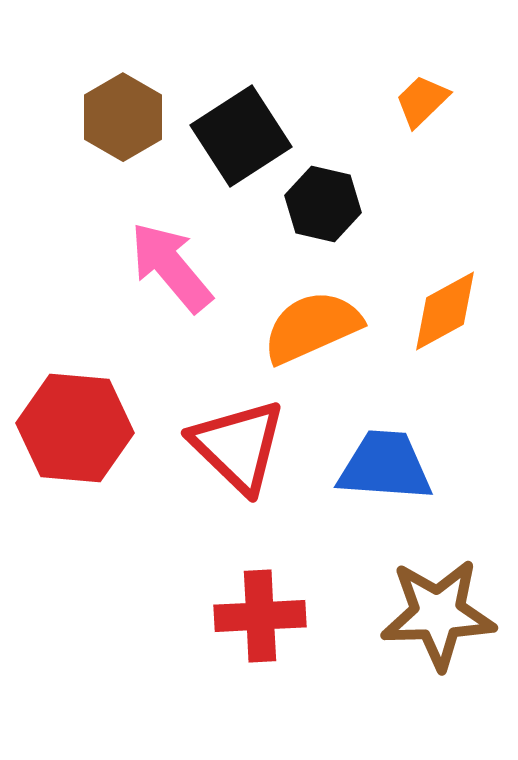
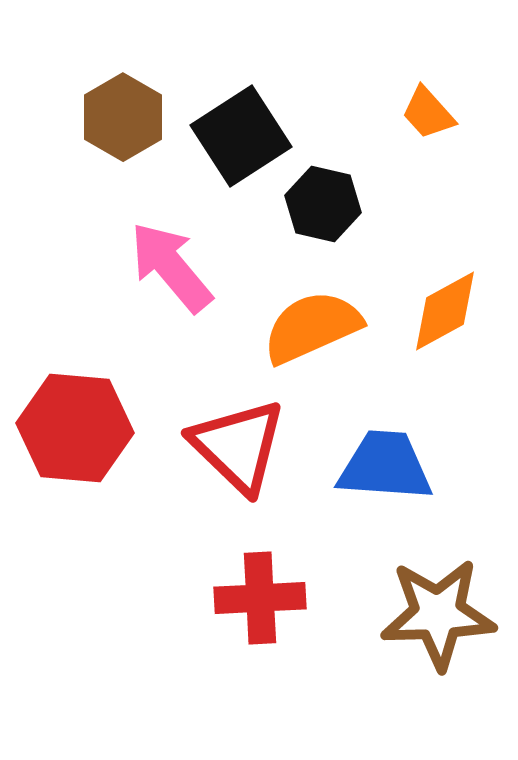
orange trapezoid: moved 6 px right, 12 px down; rotated 88 degrees counterclockwise
red cross: moved 18 px up
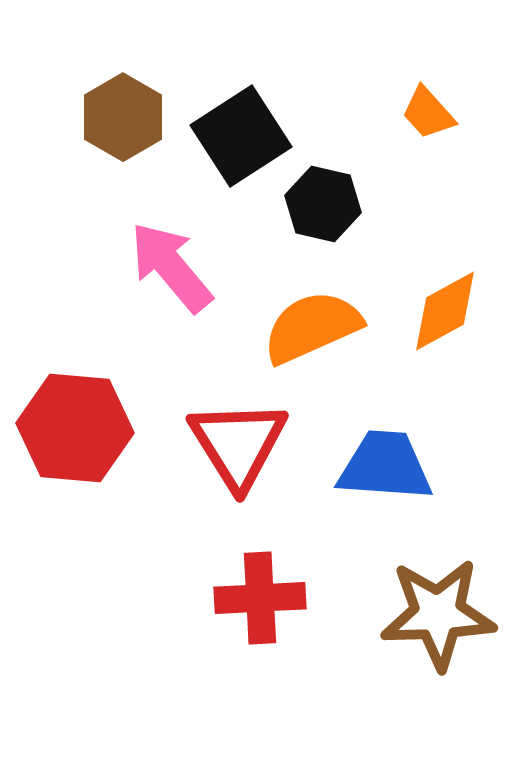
red triangle: moved 2 px up; rotated 14 degrees clockwise
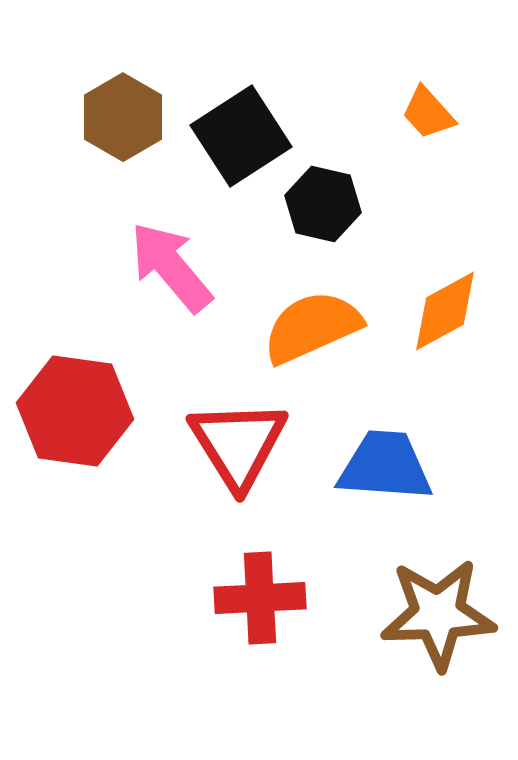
red hexagon: moved 17 px up; rotated 3 degrees clockwise
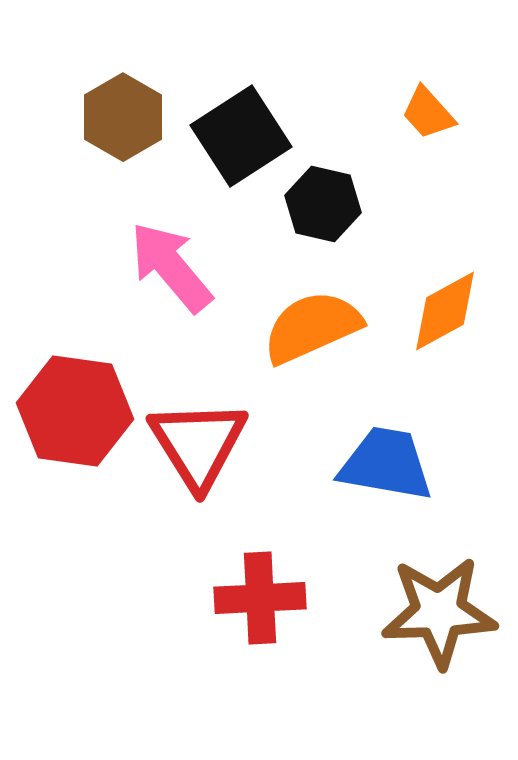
red triangle: moved 40 px left
blue trapezoid: moved 1 px right, 2 px up; rotated 6 degrees clockwise
brown star: moved 1 px right, 2 px up
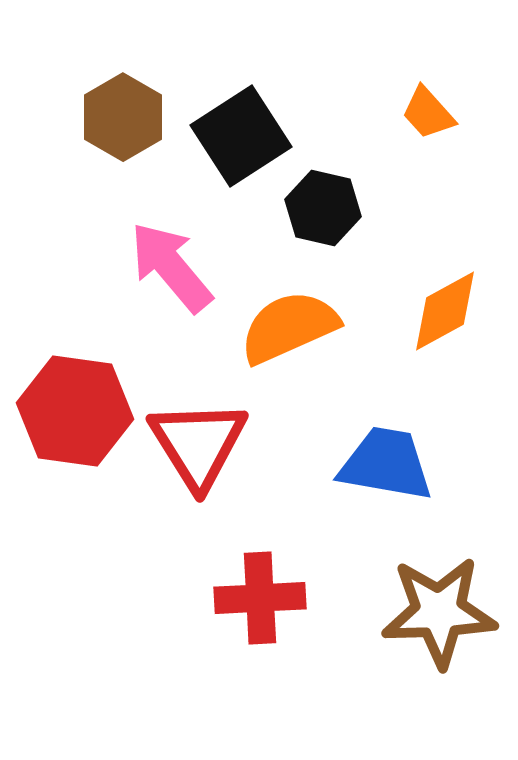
black hexagon: moved 4 px down
orange semicircle: moved 23 px left
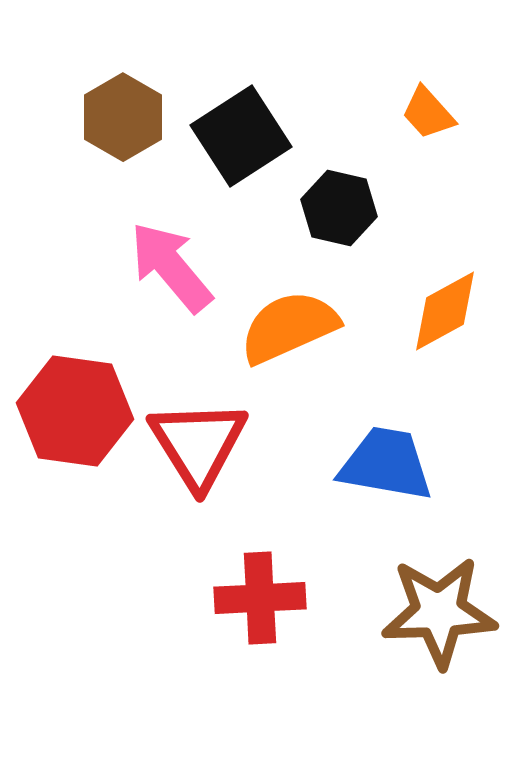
black hexagon: moved 16 px right
